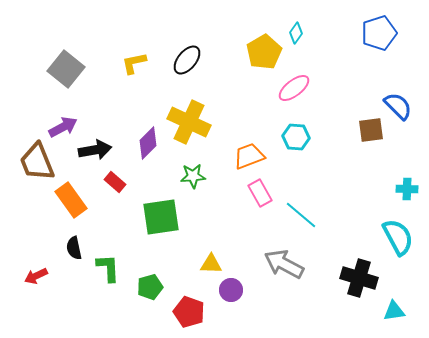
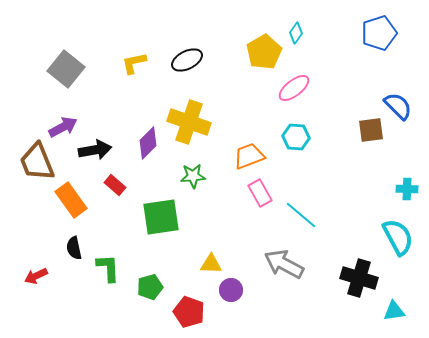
black ellipse: rotated 24 degrees clockwise
yellow cross: rotated 6 degrees counterclockwise
red rectangle: moved 3 px down
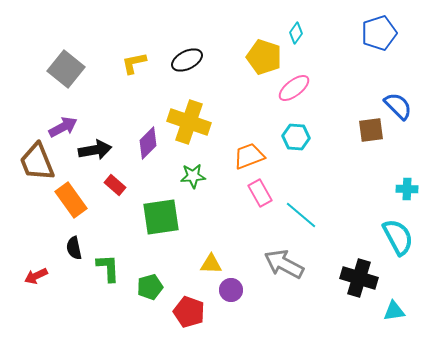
yellow pentagon: moved 5 px down; rotated 24 degrees counterclockwise
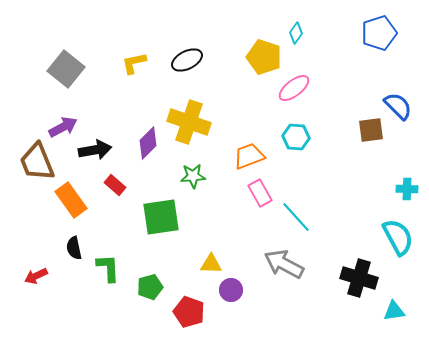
cyan line: moved 5 px left, 2 px down; rotated 8 degrees clockwise
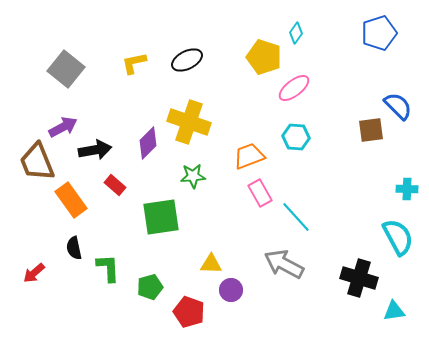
red arrow: moved 2 px left, 3 px up; rotated 15 degrees counterclockwise
